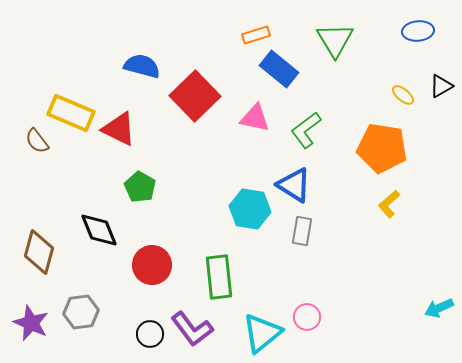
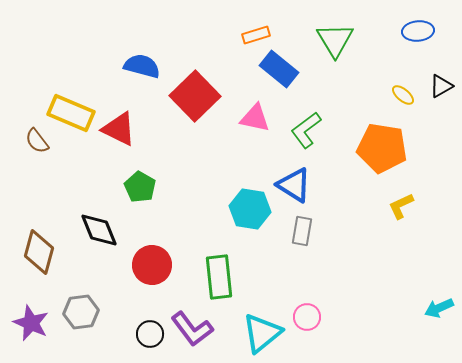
yellow L-shape: moved 12 px right, 2 px down; rotated 16 degrees clockwise
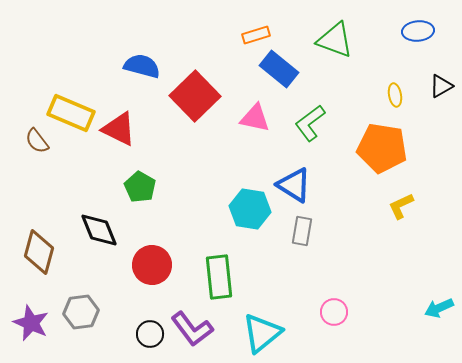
green triangle: rotated 39 degrees counterclockwise
yellow ellipse: moved 8 px left; rotated 40 degrees clockwise
green L-shape: moved 4 px right, 7 px up
pink circle: moved 27 px right, 5 px up
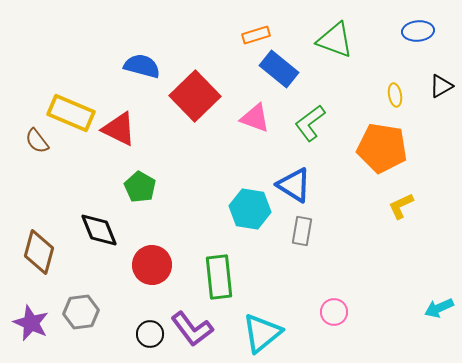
pink triangle: rotated 8 degrees clockwise
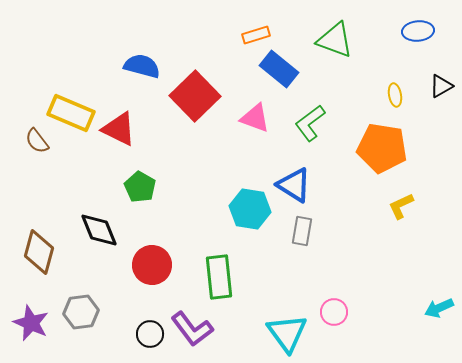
cyan triangle: moved 25 px right; rotated 27 degrees counterclockwise
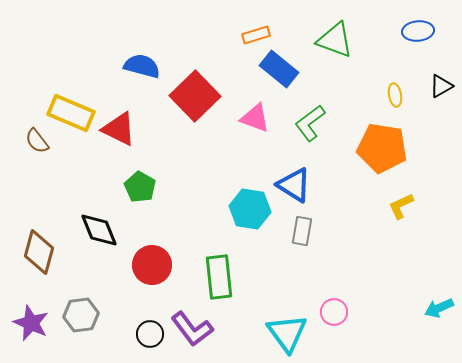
gray hexagon: moved 3 px down
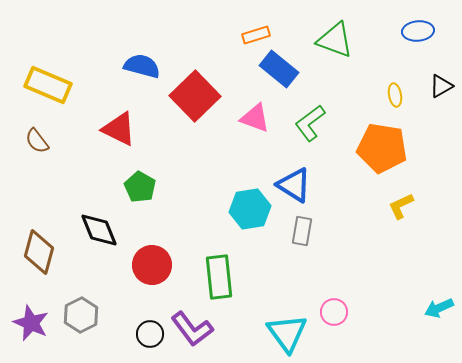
yellow rectangle: moved 23 px left, 28 px up
cyan hexagon: rotated 18 degrees counterclockwise
gray hexagon: rotated 20 degrees counterclockwise
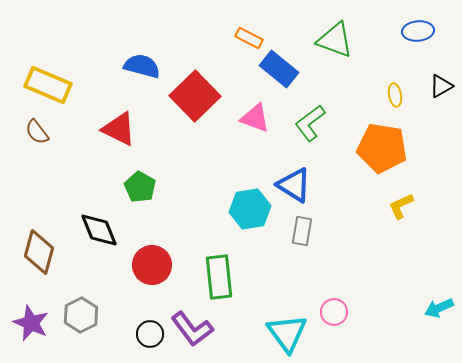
orange rectangle: moved 7 px left, 3 px down; rotated 44 degrees clockwise
brown semicircle: moved 9 px up
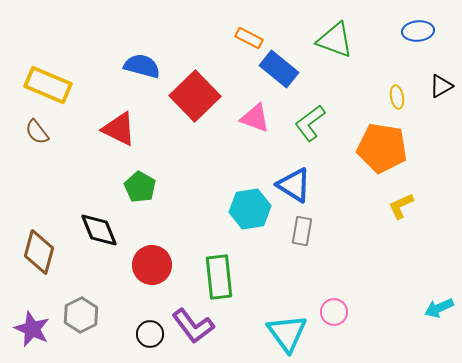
yellow ellipse: moved 2 px right, 2 px down
purple star: moved 1 px right, 6 px down
purple L-shape: moved 1 px right, 3 px up
